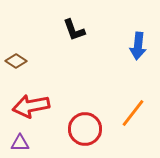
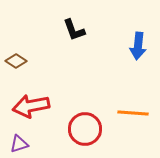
orange line: rotated 56 degrees clockwise
purple triangle: moved 1 px left, 1 px down; rotated 18 degrees counterclockwise
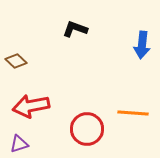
black L-shape: moved 1 px right, 1 px up; rotated 130 degrees clockwise
blue arrow: moved 4 px right, 1 px up
brown diamond: rotated 10 degrees clockwise
red circle: moved 2 px right
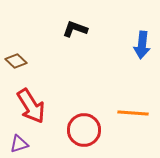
red arrow: rotated 111 degrees counterclockwise
red circle: moved 3 px left, 1 px down
